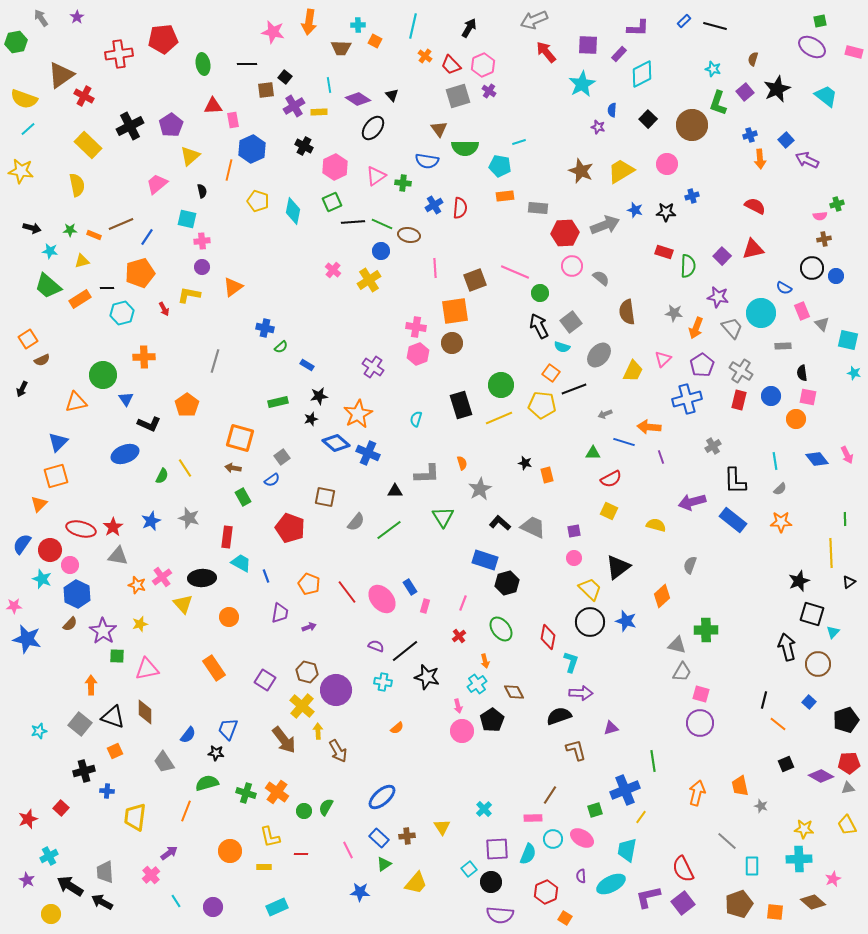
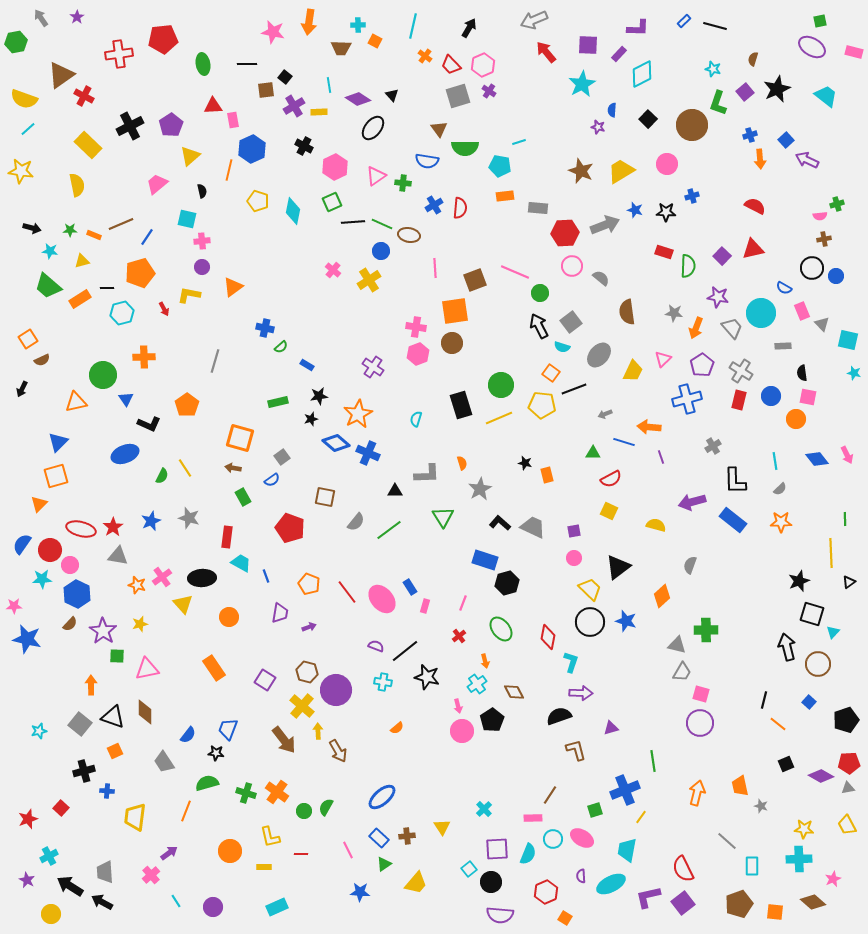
cyan star at (42, 579): rotated 24 degrees counterclockwise
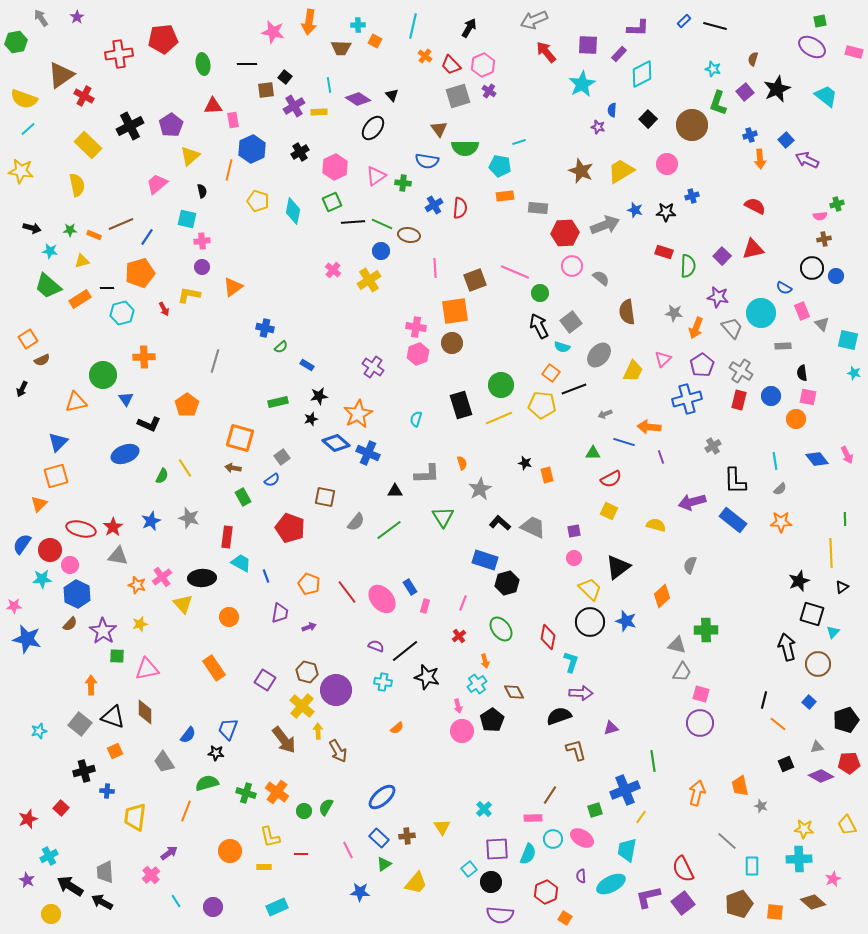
black cross at (304, 146): moved 4 px left, 6 px down; rotated 30 degrees clockwise
black triangle at (849, 582): moved 7 px left, 5 px down
gray triangle at (848, 788): moved 31 px left, 41 px up
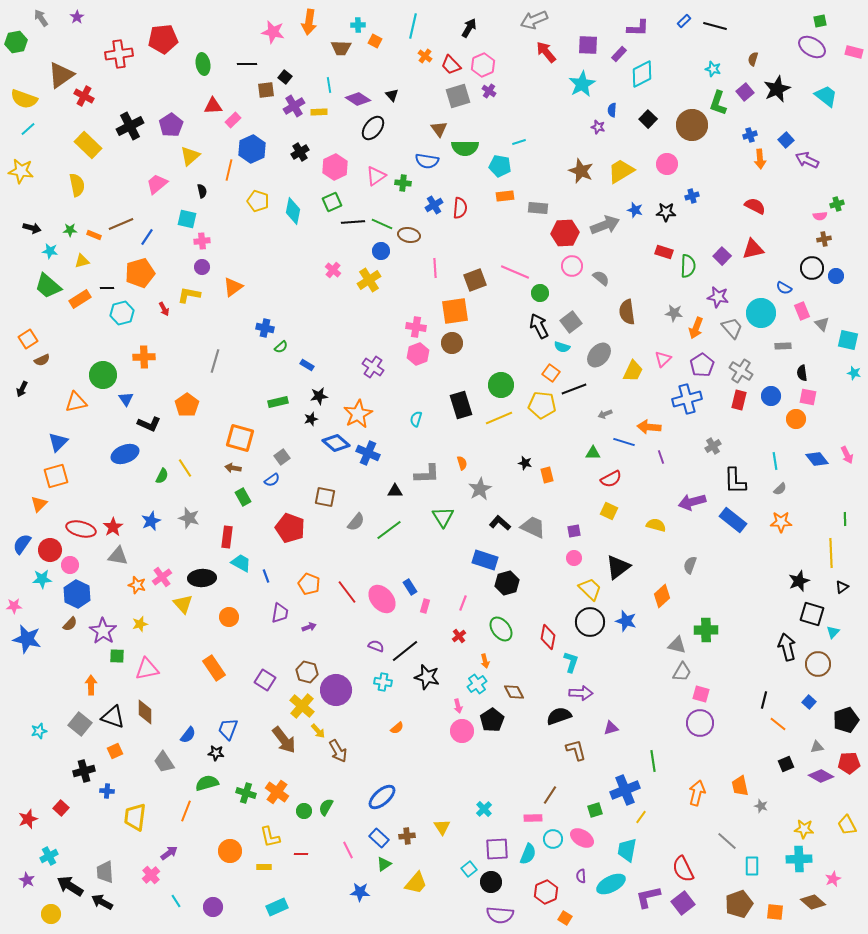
pink rectangle at (233, 120): rotated 56 degrees clockwise
yellow arrow at (318, 731): rotated 140 degrees clockwise
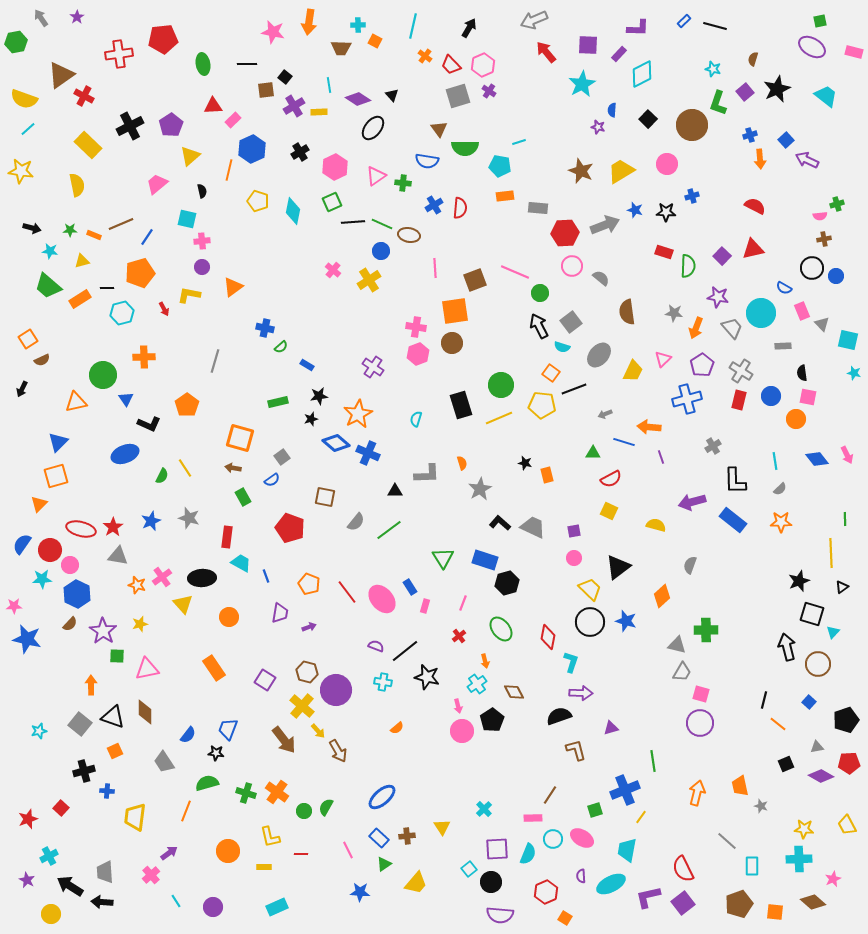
green triangle at (443, 517): moved 41 px down
orange circle at (230, 851): moved 2 px left
black arrow at (102, 902): rotated 25 degrees counterclockwise
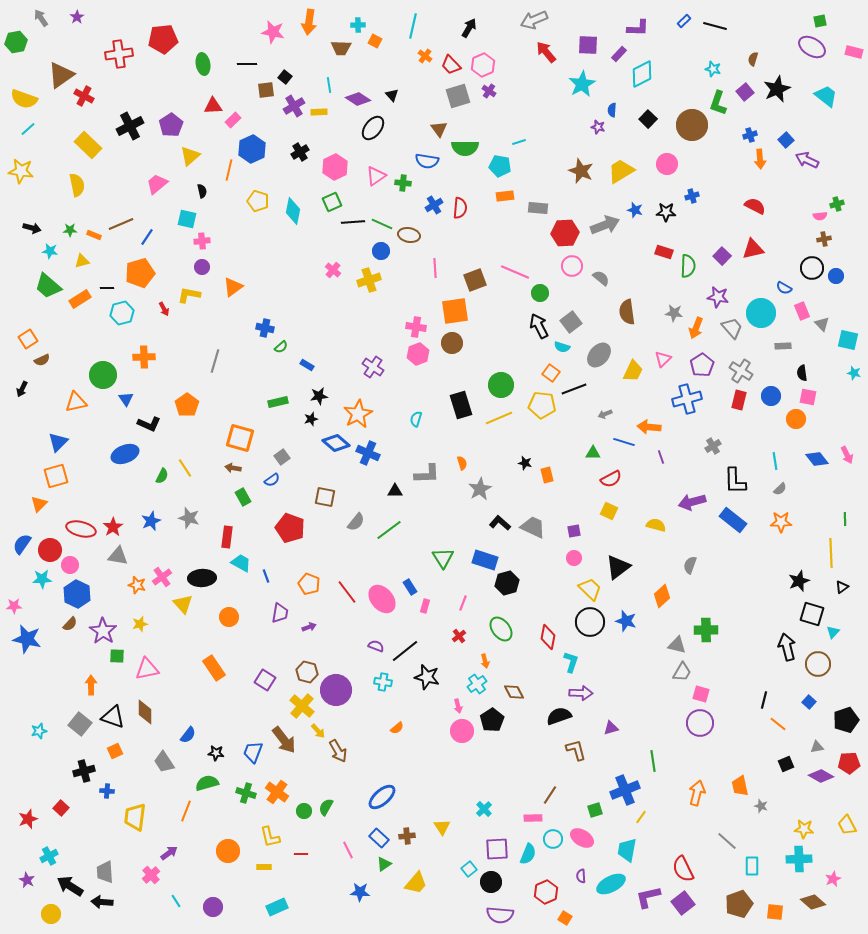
yellow cross at (369, 280): rotated 15 degrees clockwise
blue trapezoid at (228, 729): moved 25 px right, 23 px down
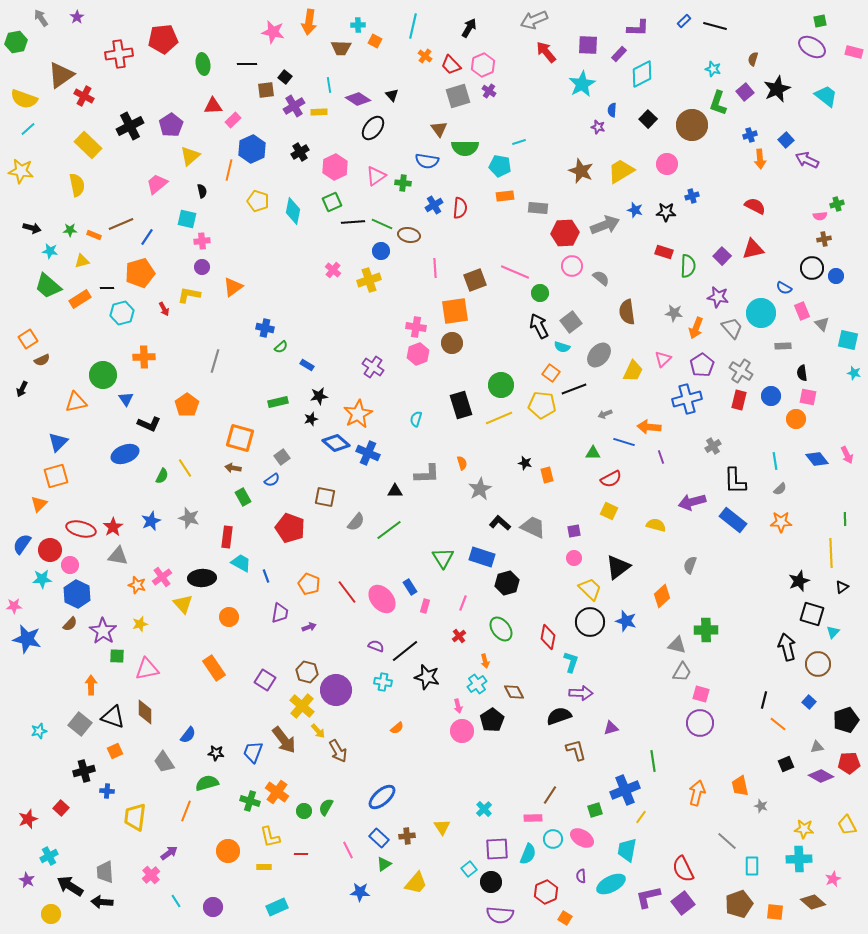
blue rectangle at (485, 560): moved 3 px left, 3 px up
green cross at (246, 793): moved 4 px right, 8 px down
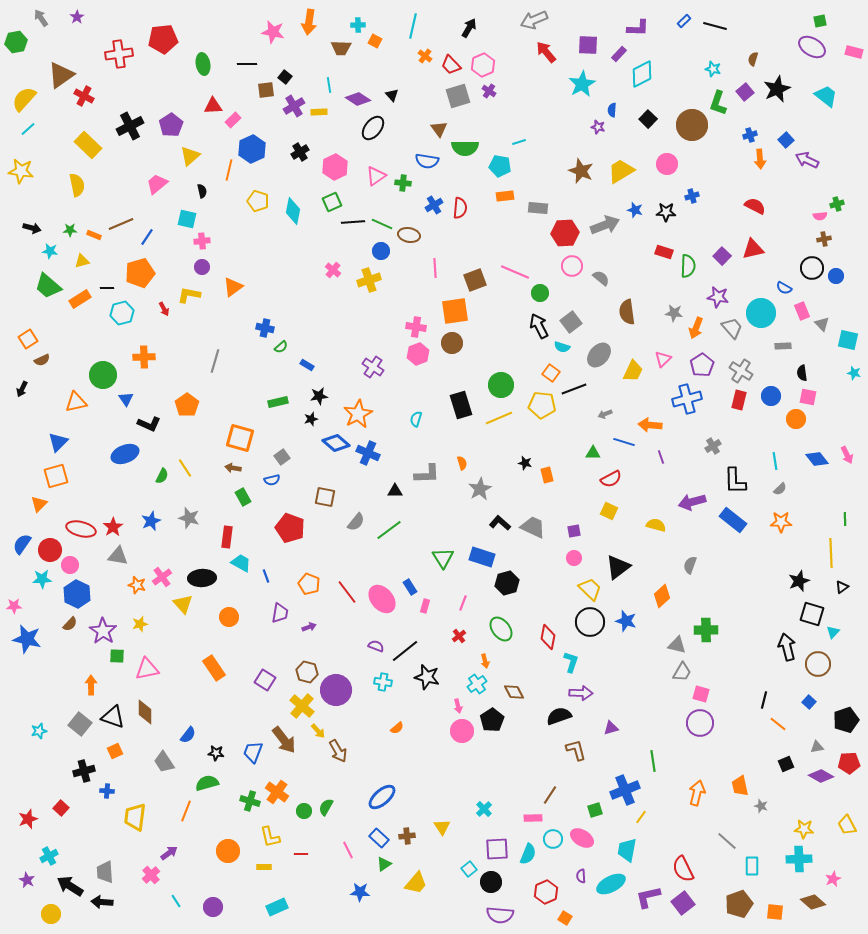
yellow semicircle at (24, 99): rotated 112 degrees clockwise
orange arrow at (649, 427): moved 1 px right, 2 px up
blue semicircle at (272, 480): rotated 21 degrees clockwise
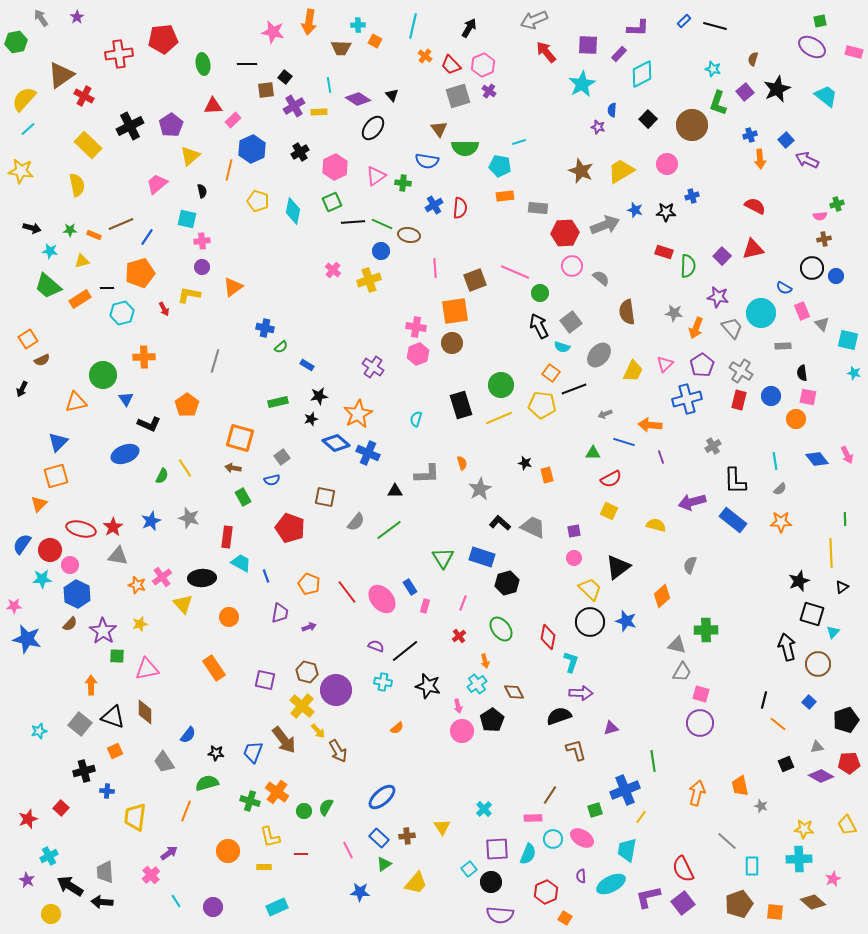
pink triangle at (663, 359): moved 2 px right, 5 px down
black star at (427, 677): moved 1 px right, 9 px down
purple square at (265, 680): rotated 20 degrees counterclockwise
